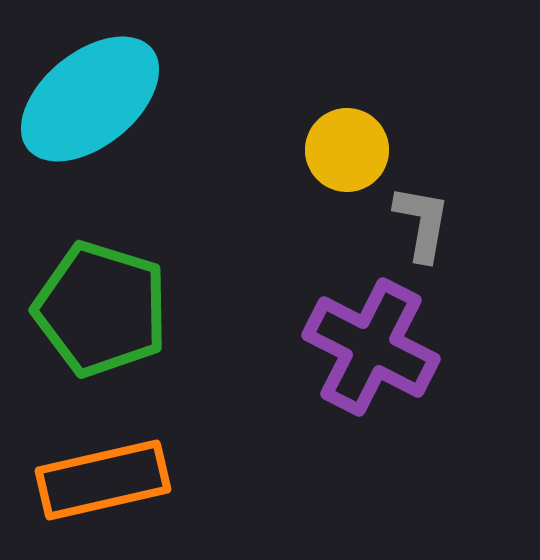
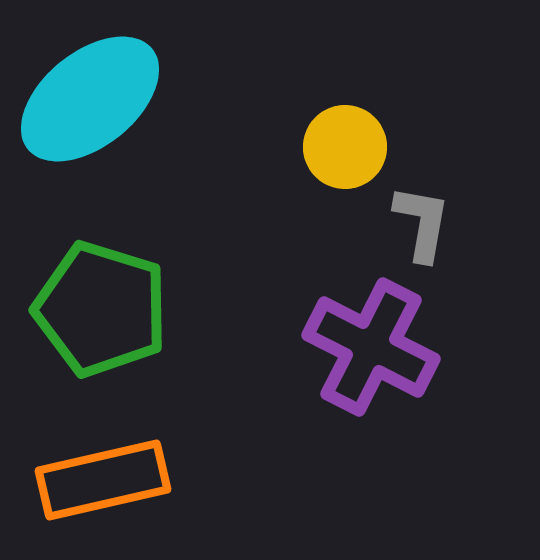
yellow circle: moved 2 px left, 3 px up
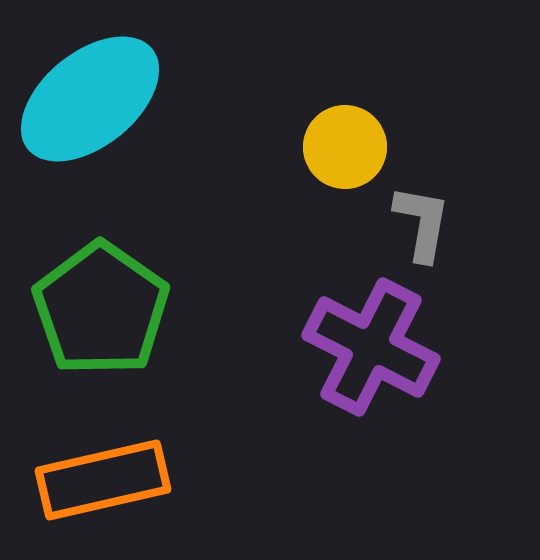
green pentagon: rotated 18 degrees clockwise
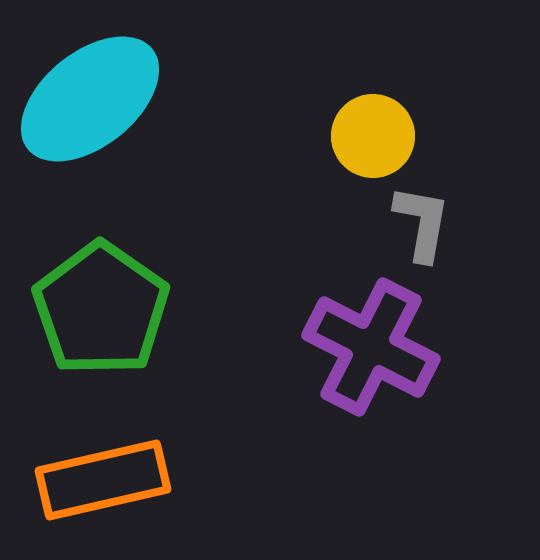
yellow circle: moved 28 px right, 11 px up
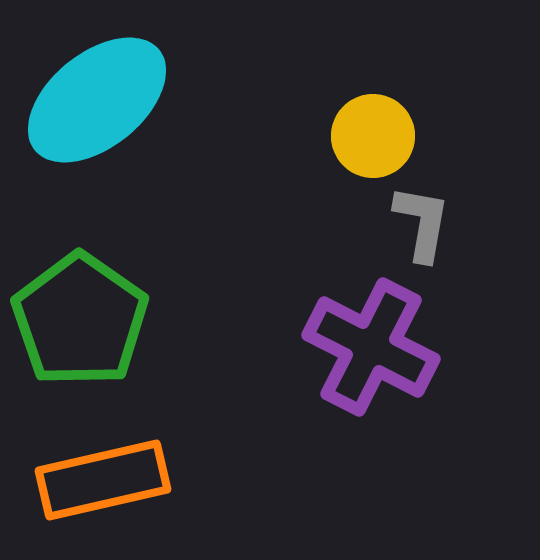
cyan ellipse: moved 7 px right, 1 px down
green pentagon: moved 21 px left, 11 px down
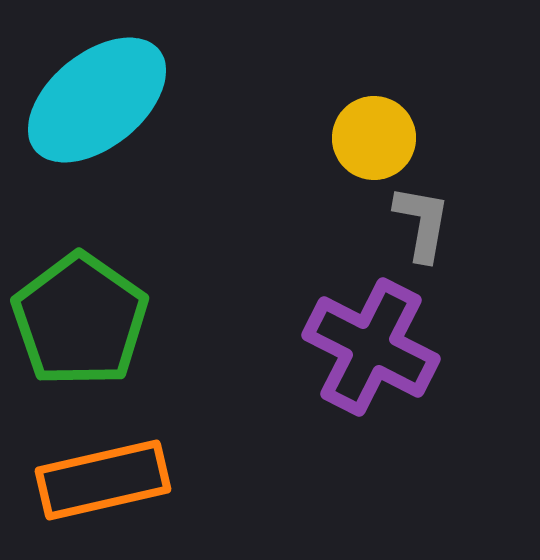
yellow circle: moved 1 px right, 2 px down
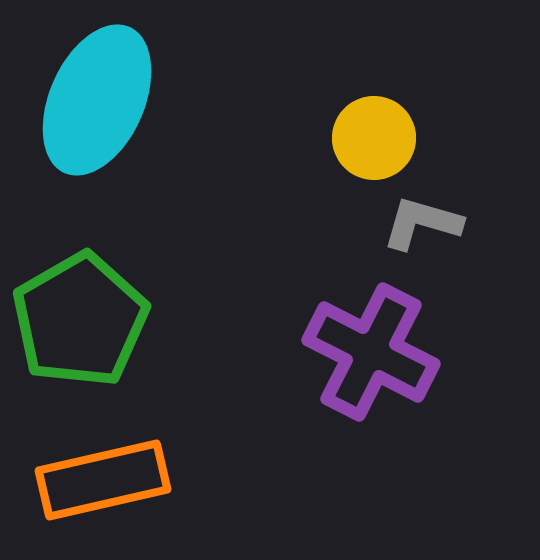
cyan ellipse: rotated 27 degrees counterclockwise
gray L-shape: rotated 84 degrees counterclockwise
green pentagon: rotated 7 degrees clockwise
purple cross: moved 5 px down
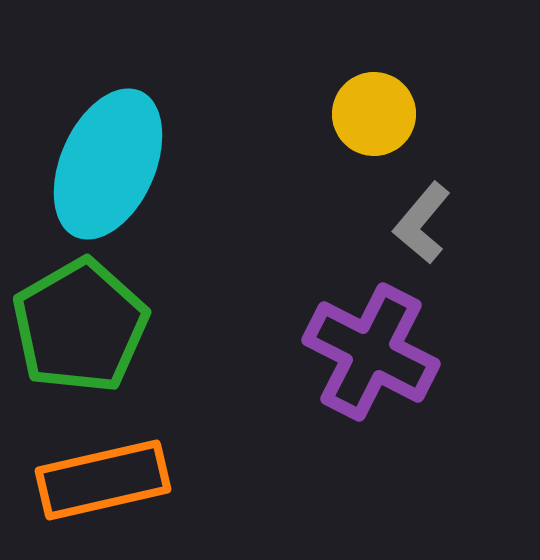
cyan ellipse: moved 11 px right, 64 px down
yellow circle: moved 24 px up
gray L-shape: rotated 66 degrees counterclockwise
green pentagon: moved 6 px down
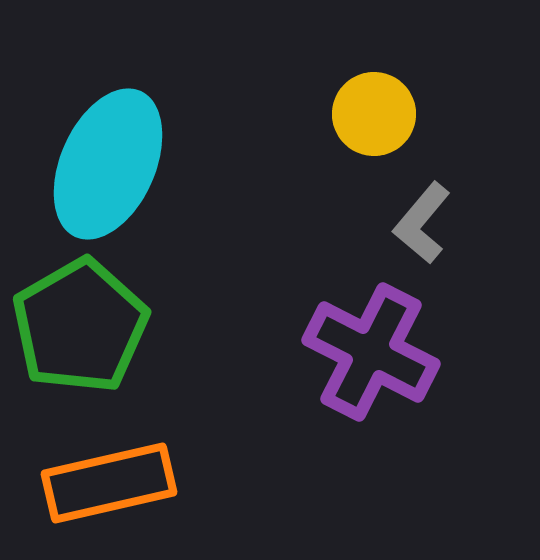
orange rectangle: moved 6 px right, 3 px down
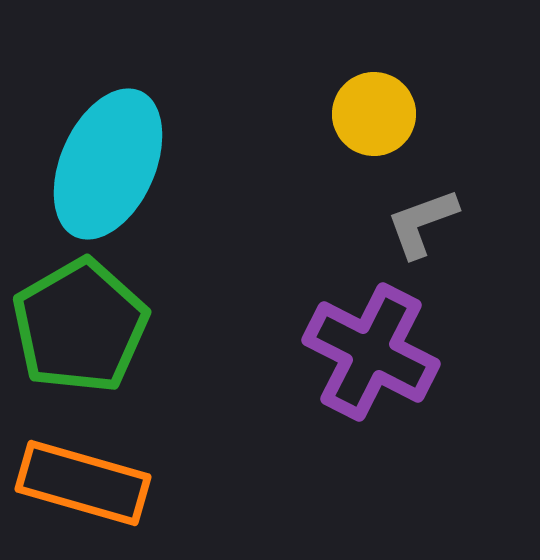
gray L-shape: rotated 30 degrees clockwise
orange rectangle: moved 26 px left; rotated 29 degrees clockwise
